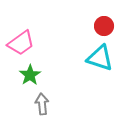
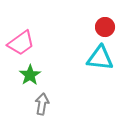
red circle: moved 1 px right, 1 px down
cyan triangle: rotated 12 degrees counterclockwise
gray arrow: rotated 15 degrees clockwise
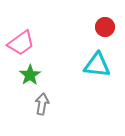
cyan triangle: moved 3 px left, 7 px down
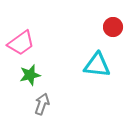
red circle: moved 8 px right
green star: rotated 20 degrees clockwise
gray arrow: rotated 10 degrees clockwise
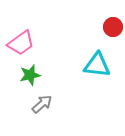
gray arrow: rotated 30 degrees clockwise
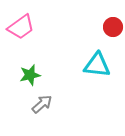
pink trapezoid: moved 16 px up
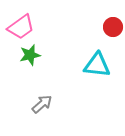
green star: moved 20 px up
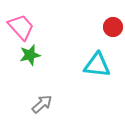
pink trapezoid: rotated 96 degrees counterclockwise
